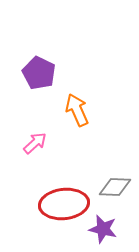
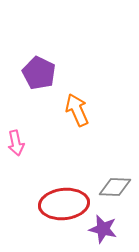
pink arrow: moved 19 px left; rotated 120 degrees clockwise
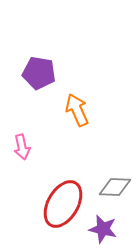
purple pentagon: rotated 16 degrees counterclockwise
pink arrow: moved 6 px right, 4 px down
red ellipse: moved 1 px left; rotated 54 degrees counterclockwise
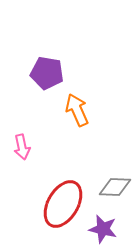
purple pentagon: moved 8 px right
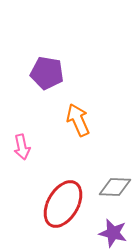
orange arrow: moved 1 px right, 10 px down
purple star: moved 10 px right, 4 px down
